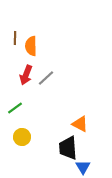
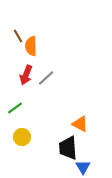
brown line: moved 3 px right, 2 px up; rotated 32 degrees counterclockwise
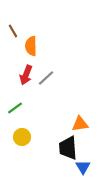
brown line: moved 5 px left, 5 px up
orange triangle: rotated 36 degrees counterclockwise
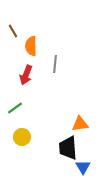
gray line: moved 9 px right, 14 px up; rotated 42 degrees counterclockwise
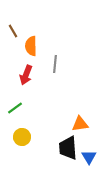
blue triangle: moved 6 px right, 10 px up
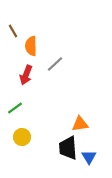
gray line: rotated 42 degrees clockwise
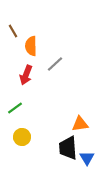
blue triangle: moved 2 px left, 1 px down
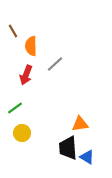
yellow circle: moved 4 px up
blue triangle: moved 1 px up; rotated 28 degrees counterclockwise
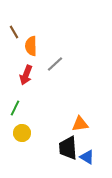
brown line: moved 1 px right, 1 px down
green line: rotated 28 degrees counterclockwise
